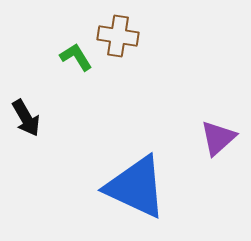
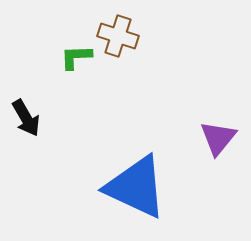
brown cross: rotated 9 degrees clockwise
green L-shape: rotated 60 degrees counterclockwise
purple triangle: rotated 9 degrees counterclockwise
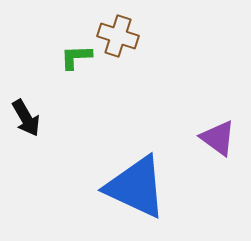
purple triangle: rotated 33 degrees counterclockwise
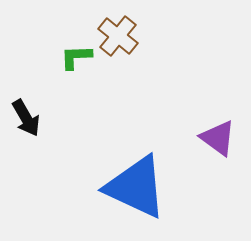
brown cross: rotated 21 degrees clockwise
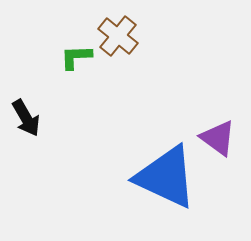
blue triangle: moved 30 px right, 10 px up
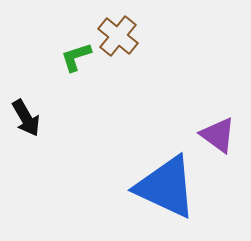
green L-shape: rotated 16 degrees counterclockwise
purple triangle: moved 3 px up
blue triangle: moved 10 px down
